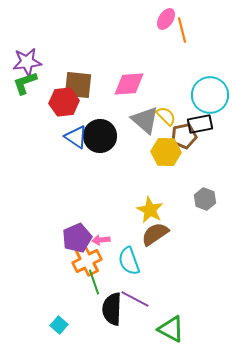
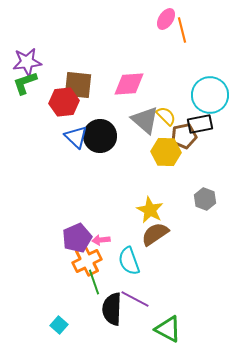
blue triangle: rotated 10 degrees clockwise
green triangle: moved 3 px left
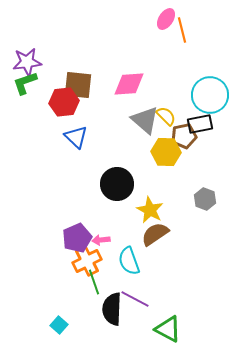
black circle: moved 17 px right, 48 px down
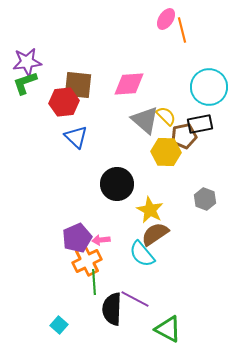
cyan circle: moved 1 px left, 8 px up
cyan semicircle: moved 13 px right, 7 px up; rotated 20 degrees counterclockwise
green line: rotated 15 degrees clockwise
